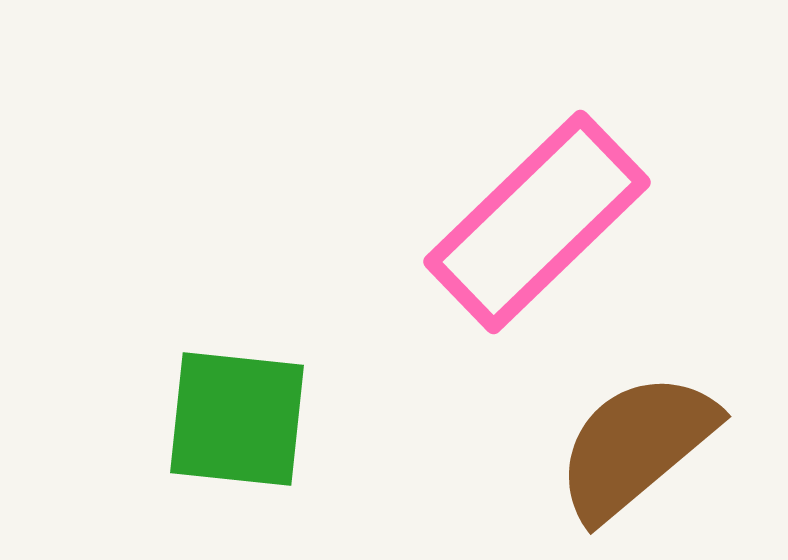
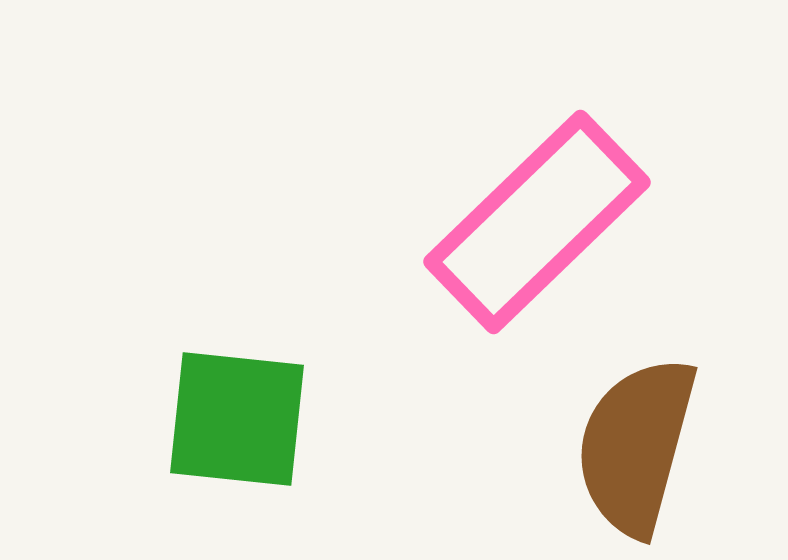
brown semicircle: rotated 35 degrees counterclockwise
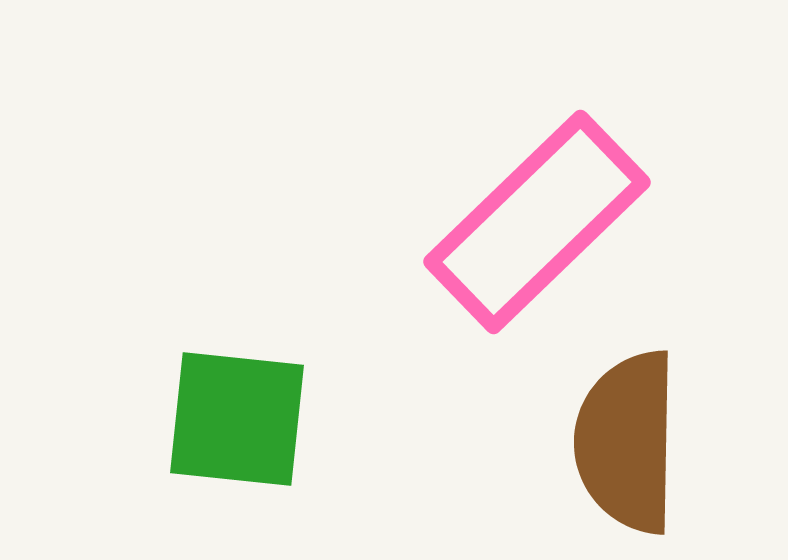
brown semicircle: moved 9 px left, 4 px up; rotated 14 degrees counterclockwise
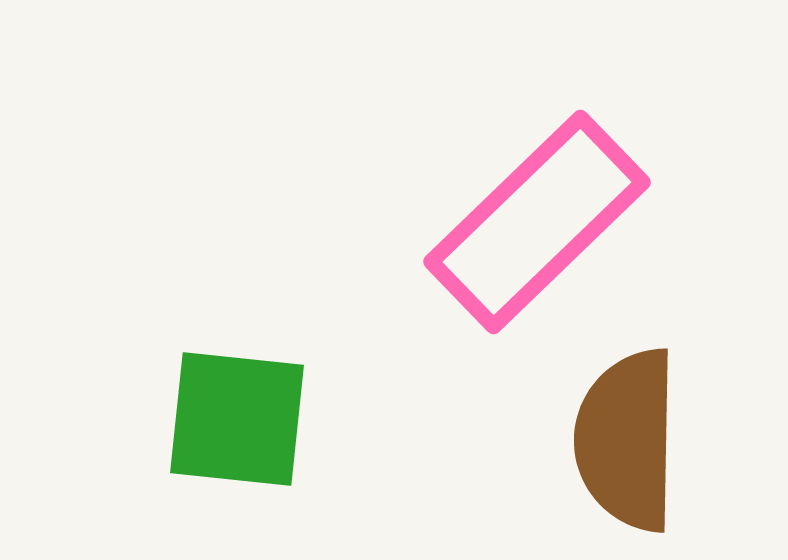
brown semicircle: moved 2 px up
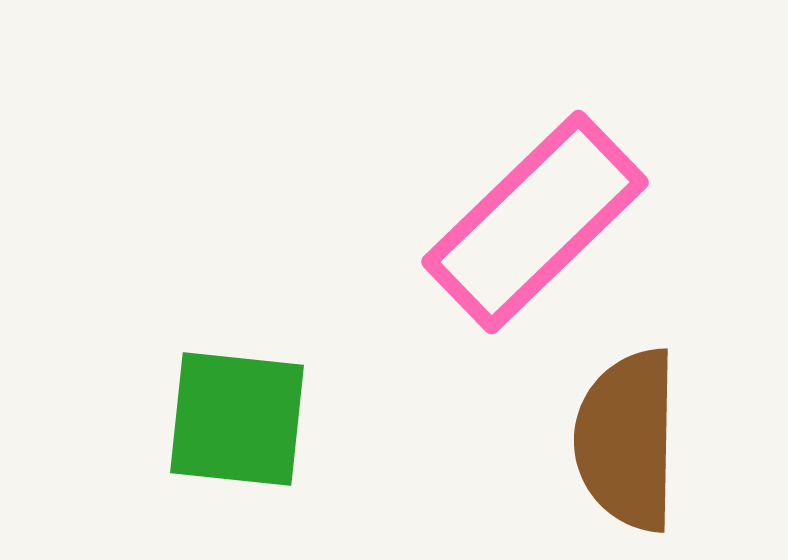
pink rectangle: moved 2 px left
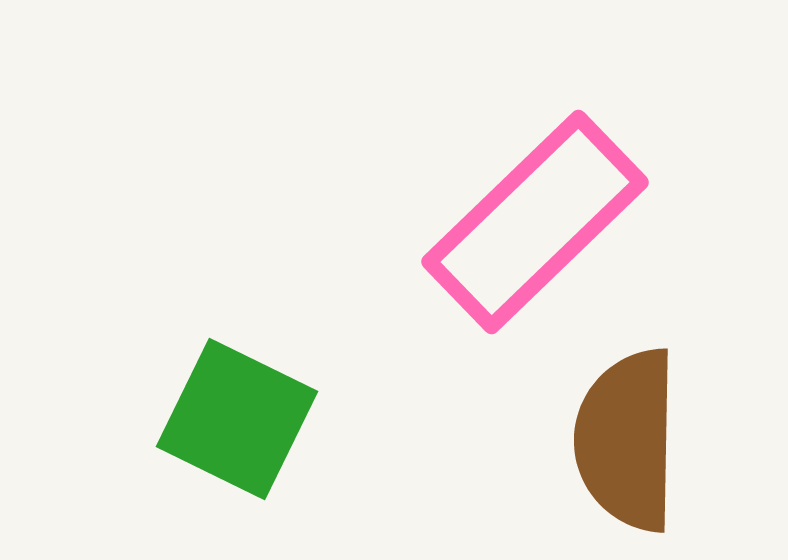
green square: rotated 20 degrees clockwise
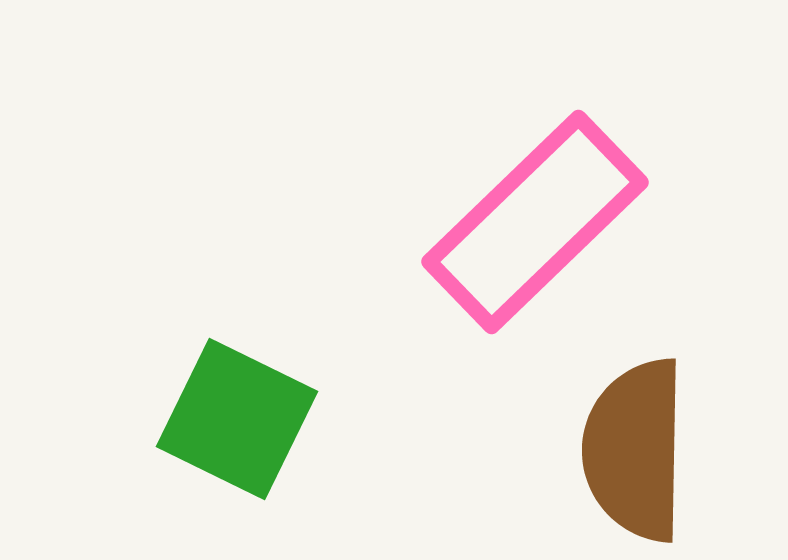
brown semicircle: moved 8 px right, 10 px down
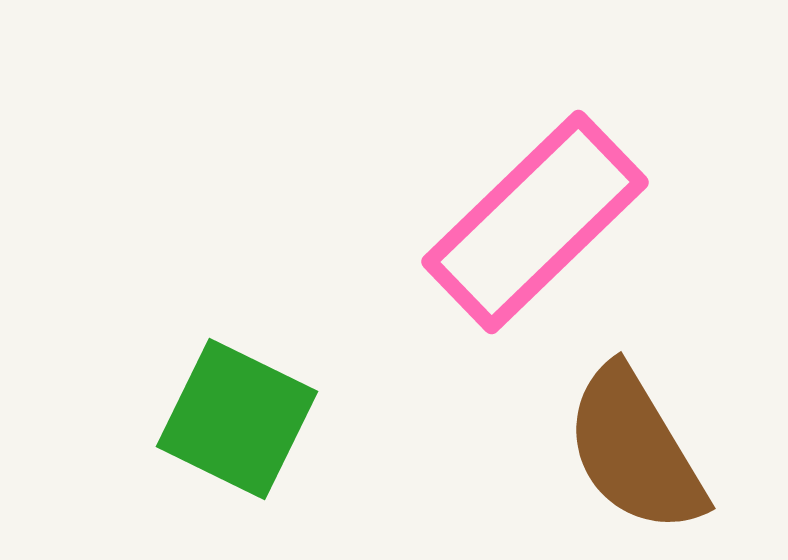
brown semicircle: rotated 32 degrees counterclockwise
